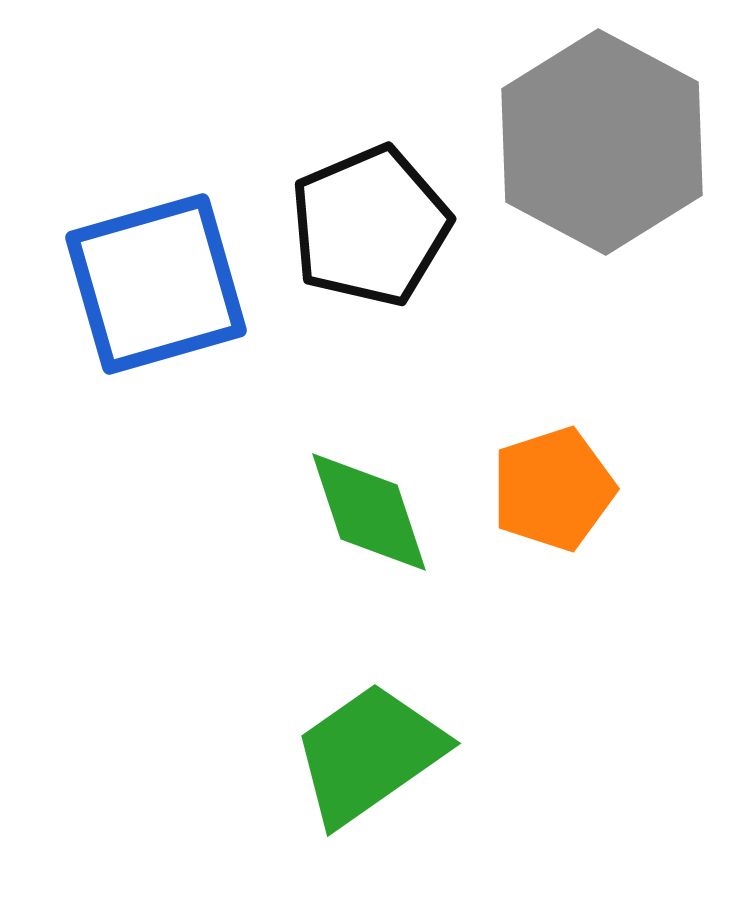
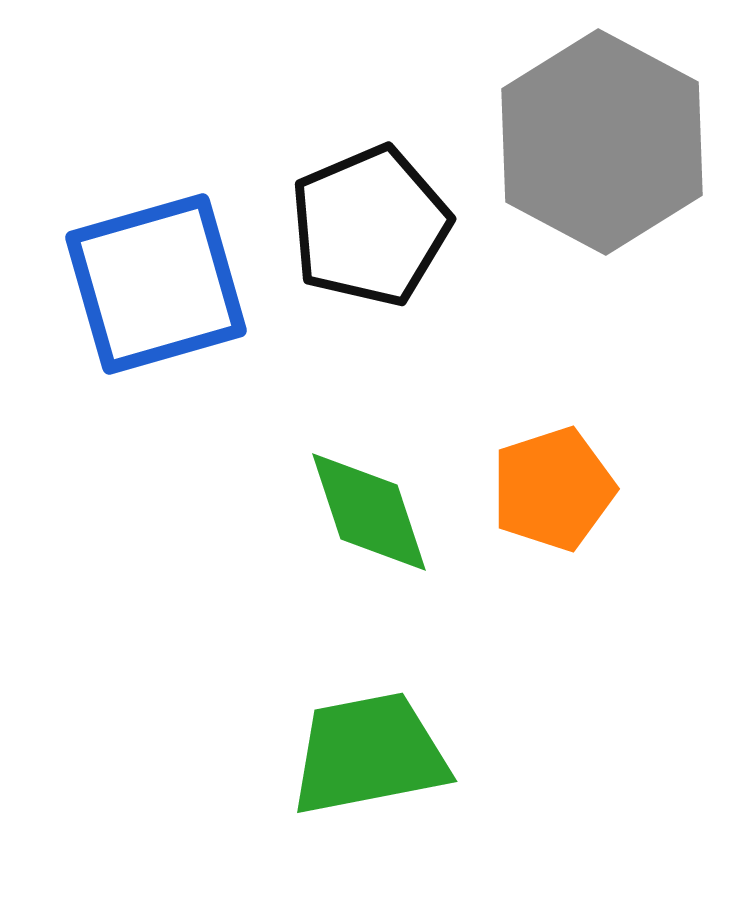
green trapezoid: rotated 24 degrees clockwise
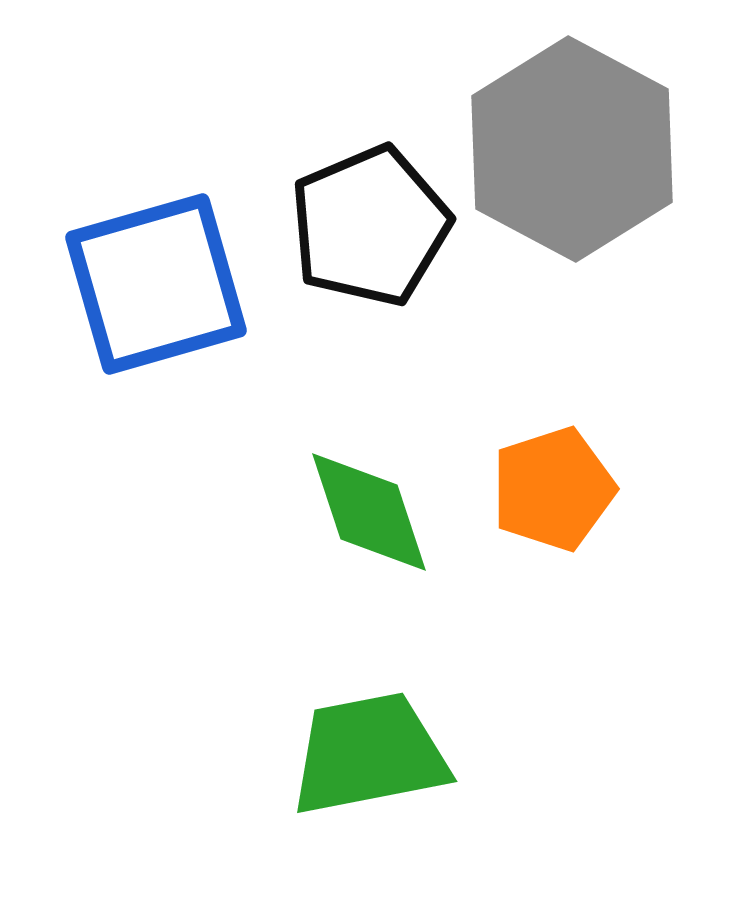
gray hexagon: moved 30 px left, 7 px down
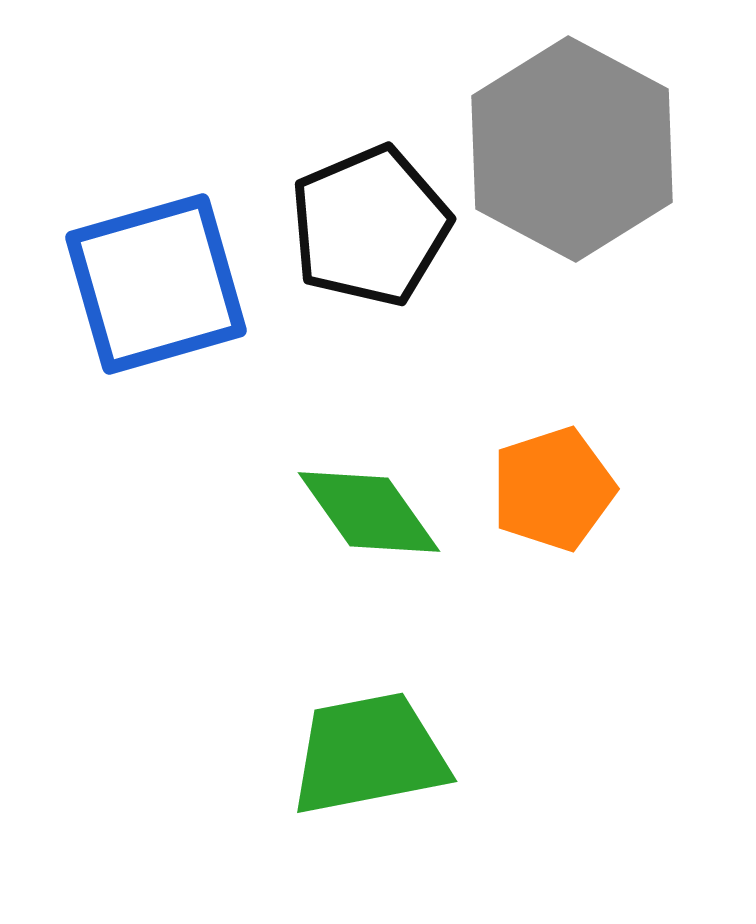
green diamond: rotated 17 degrees counterclockwise
